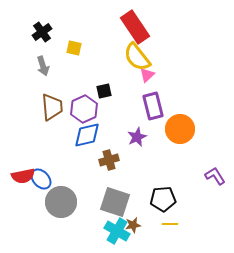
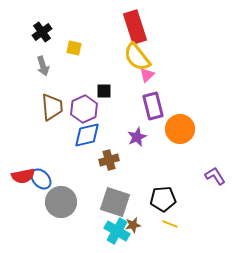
red rectangle: rotated 16 degrees clockwise
black square: rotated 14 degrees clockwise
yellow line: rotated 21 degrees clockwise
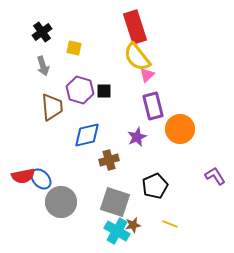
purple hexagon: moved 4 px left, 19 px up; rotated 20 degrees counterclockwise
black pentagon: moved 8 px left, 13 px up; rotated 20 degrees counterclockwise
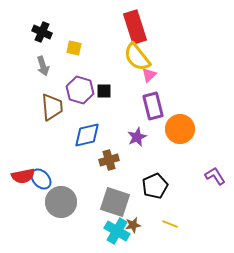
black cross: rotated 30 degrees counterclockwise
pink triangle: moved 2 px right
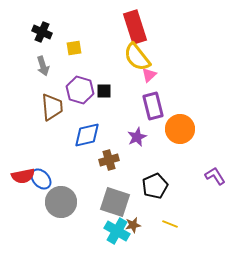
yellow square: rotated 21 degrees counterclockwise
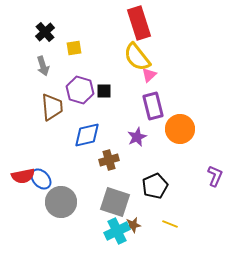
red rectangle: moved 4 px right, 4 px up
black cross: moved 3 px right; rotated 24 degrees clockwise
purple L-shape: rotated 55 degrees clockwise
cyan cross: rotated 35 degrees clockwise
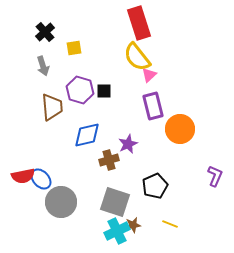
purple star: moved 9 px left, 7 px down
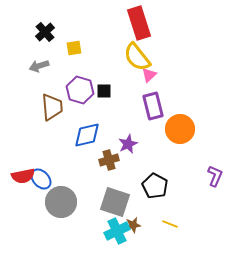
gray arrow: moved 4 px left; rotated 90 degrees clockwise
black pentagon: rotated 20 degrees counterclockwise
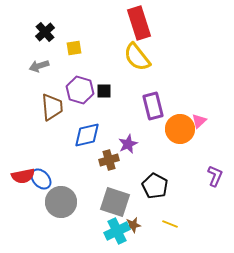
pink triangle: moved 50 px right, 46 px down
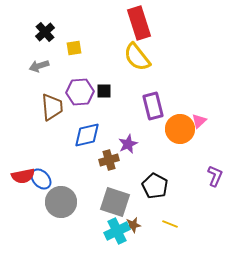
purple hexagon: moved 2 px down; rotated 20 degrees counterclockwise
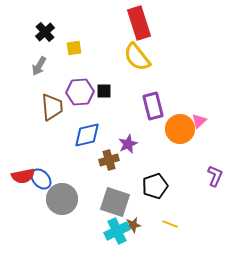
gray arrow: rotated 42 degrees counterclockwise
black pentagon: rotated 25 degrees clockwise
gray circle: moved 1 px right, 3 px up
